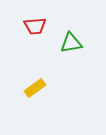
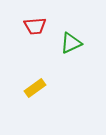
green triangle: rotated 15 degrees counterclockwise
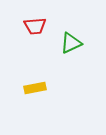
yellow rectangle: rotated 25 degrees clockwise
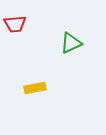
red trapezoid: moved 20 px left, 2 px up
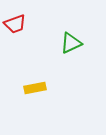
red trapezoid: rotated 15 degrees counterclockwise
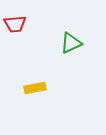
red trapezoid: rotated 15 degrees clockwise
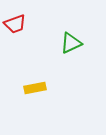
red trapezoid: rotated 15 degrees counterclockwise
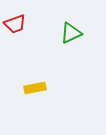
green triangle: moved 10 px up
